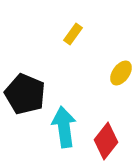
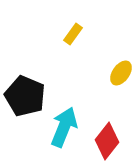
black pentagon: moved 2 px down
cyan arrow: rotated 30 degrees clockwise
red diamond: moved 1 px right
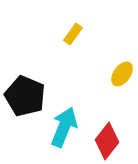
yellow ellipse: moved 1 px right, 1 px down
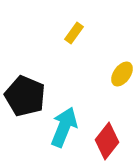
yellow rectangle: moved 1 px right, 1 px up
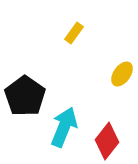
black pentagon: rotated 12 degrees clockwise
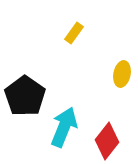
yellow ellipse: rotated 25 degrees counterclockwise
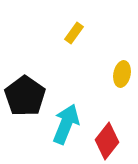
cyan arrow: moved 2 px right, 3 px up
